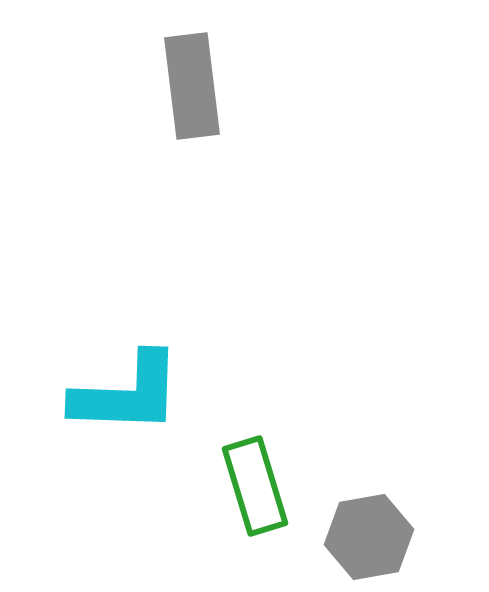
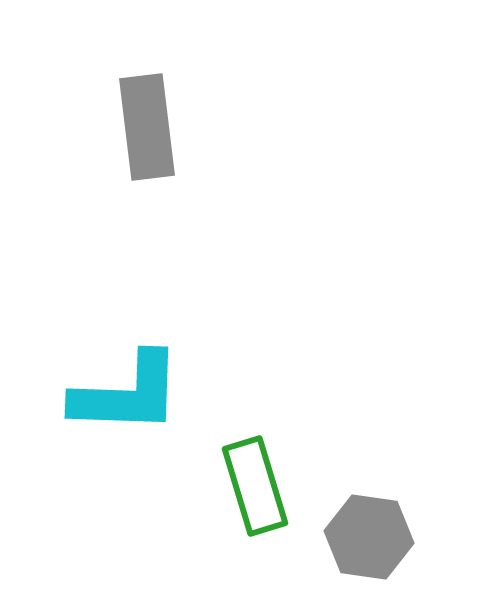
gray rectangle: moved 45 px left, 41 px down
gray hexagon: rotated 18 degrees clockwise
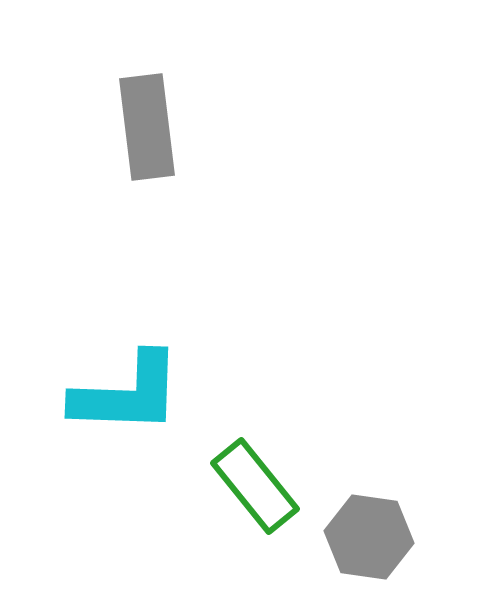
green rectangle: rotated 22 degrees counterclockwise
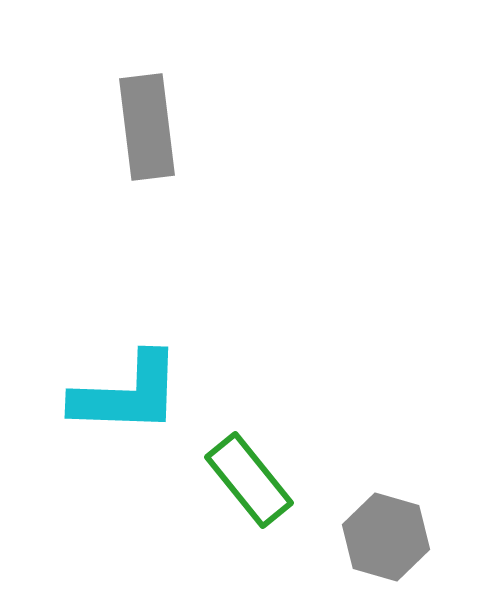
green rectangle: moved 6 px left, 6 px up
gray hexagon: moved 17 px right; rotated 8 degrees clockwise
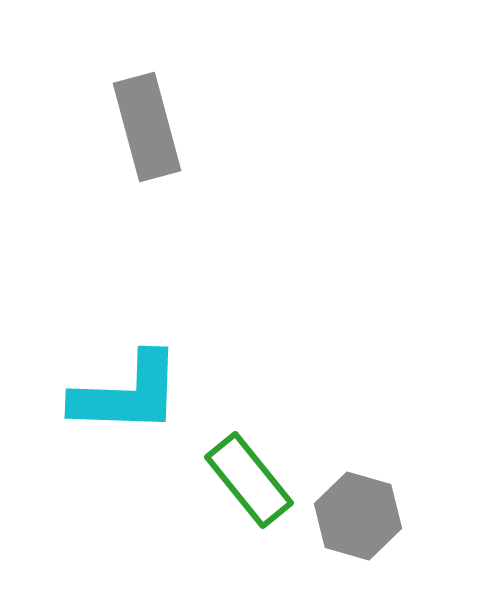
gray rectangle: rotated 8 degrees counterclockwise
gray hexagon: moved 28 px left, 21 px up
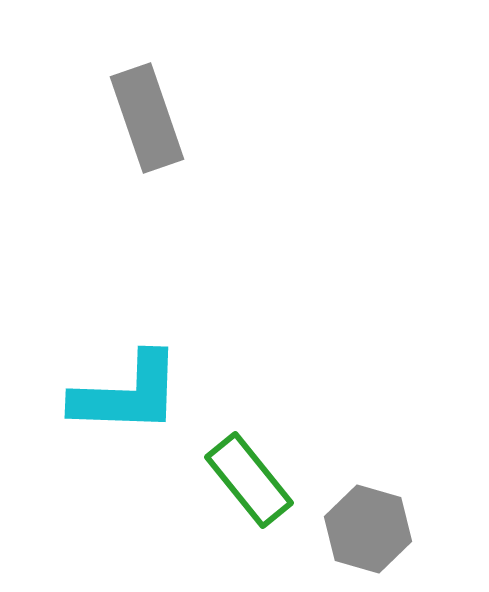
gray rectangle: moved 9 px up; rotated 4 degrees counterclockwise
gray hexagon: moved 10 px right, 13 px down
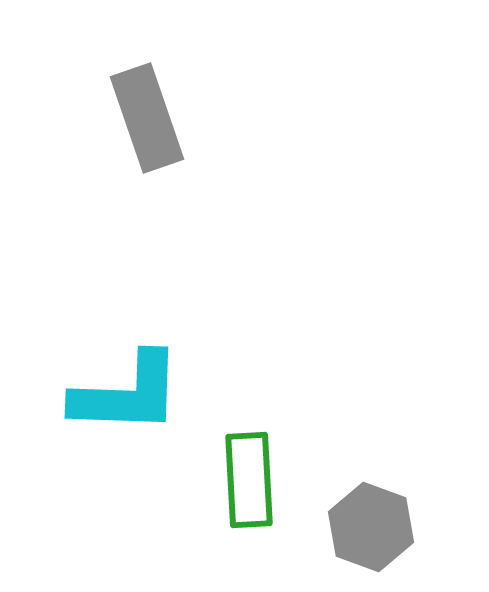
green rectangle: rotated 36 degrees clockwise
gray hexagon: moved 3 px right, 2 px up; rotated 4 degrees clockwise
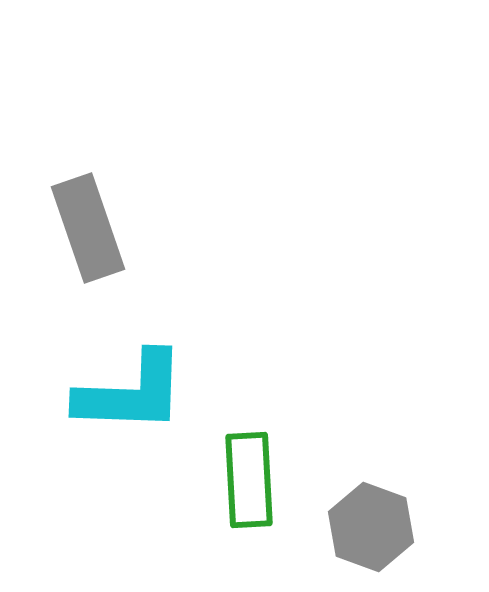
gray rectangle: moved 59 px left, 110 px down
cyan L-shape: moved 4 px right, 1 px up
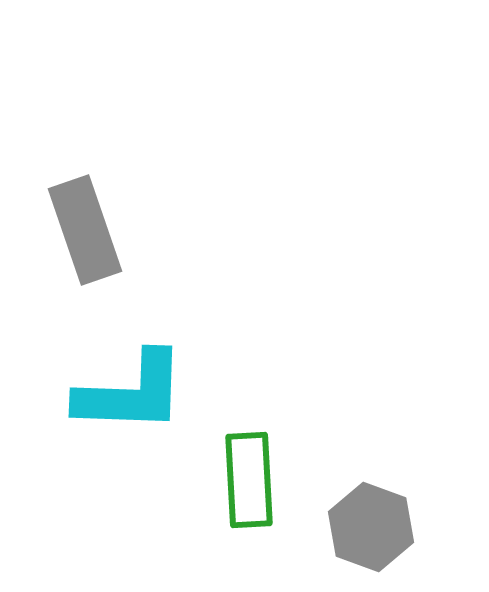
gray rectangle: moved 3 px left, 2 px down
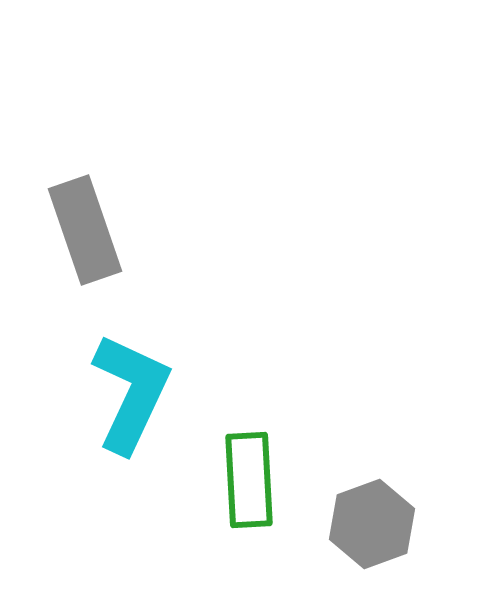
cyan L-shape: rotated 67 degrees counterclockwise
gray hexagon: moved 1 px right, 3 px up; rotated 20 degrees clockwise
